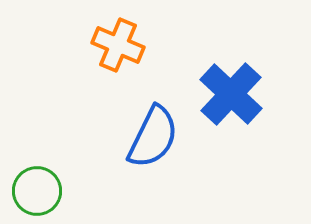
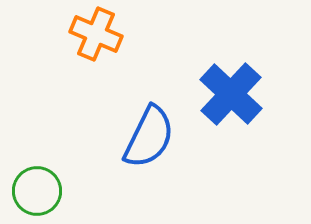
orange cross: moved 22 px left, 11 px up
blue semicircle: moved 4 px left
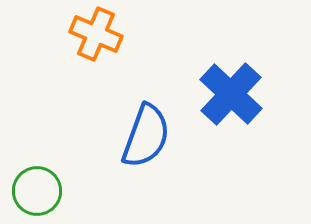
blue semicircle: moved 3 px left, 1 px up; rotated 6 degrees counterclockwise
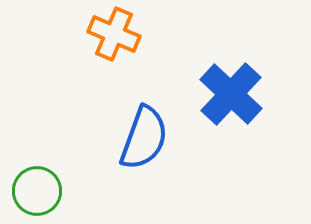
orange cross: moved 18 px right
blue semicircle: moved 2 px left, 2 px down
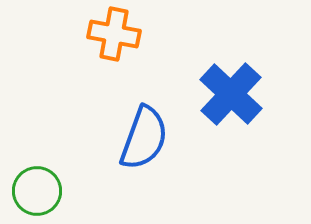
orange cross: rotated 12 degrees counterclockwise
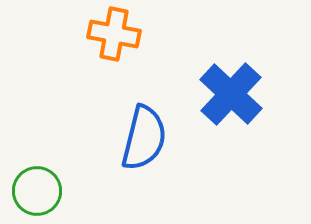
blue semicircle: rotated 6 degrees counterclockwise
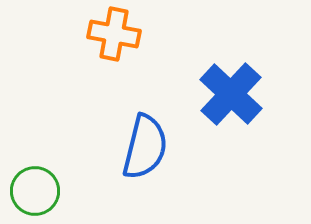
blue semicircle: moved 1 px right, 9 px down
green circle: moved 2 px left
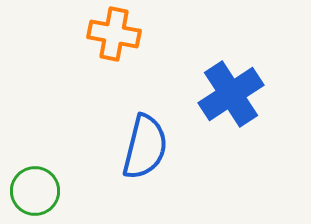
blue cross: rotated 14 degrees clockwise
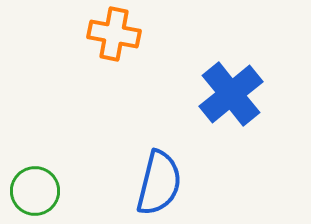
blue cross: rotated 6 degrees counterclockwise
blue semicircle: moved 14 px right, 36 px down
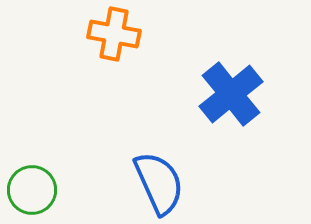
blue semicircle: rotated 38 degrees counterclockwise
green circle: moved 3 px left, 1 px up
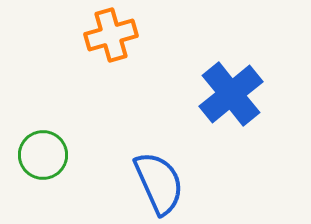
orange cross: moved 3 px left, 1 px down; rotated 27 degrees counterclockwise
green circle: moved 11 px right, 35 px up
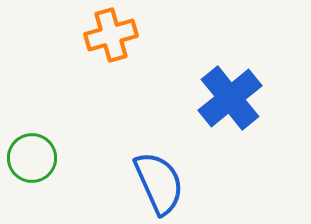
blue cross: moved 1 px left, 4 px down
green circle: moved 11 px left, 3 px down
